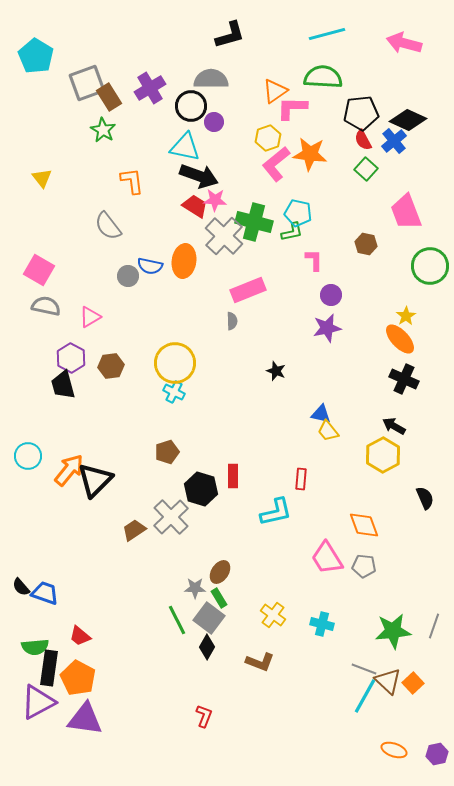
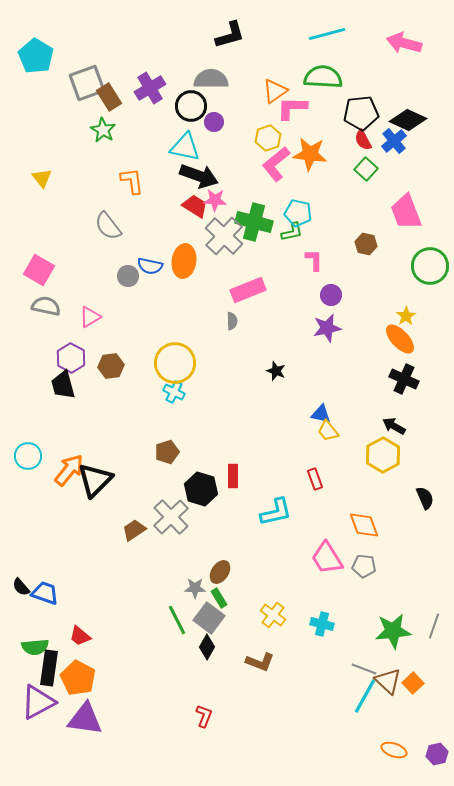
red rectangle at (301, 479): moved 14 px right; rotated 25 degrees counterclockwise
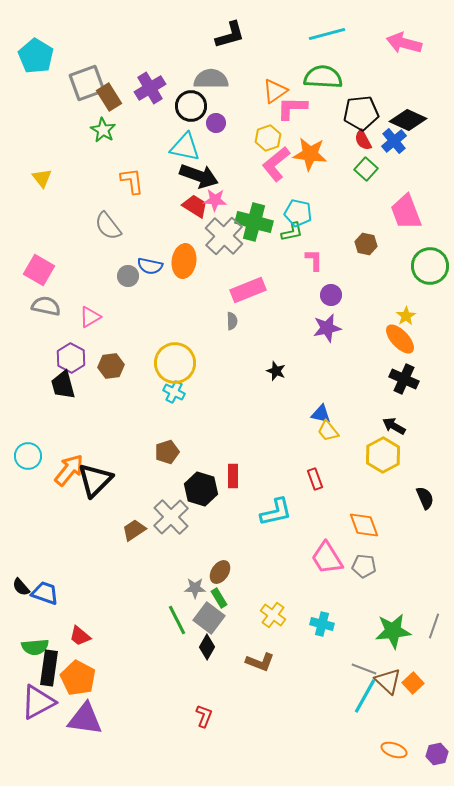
purple circle at (214, 122): moved 2 px right, 1 px down
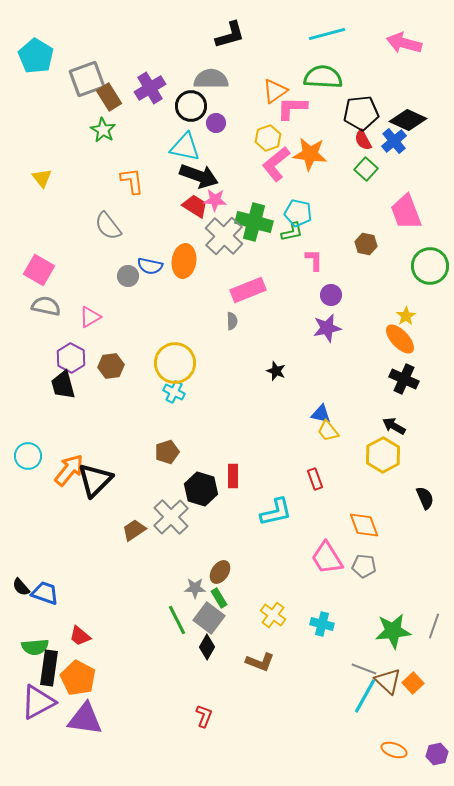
gray square at (87, 83): moved 4 px up
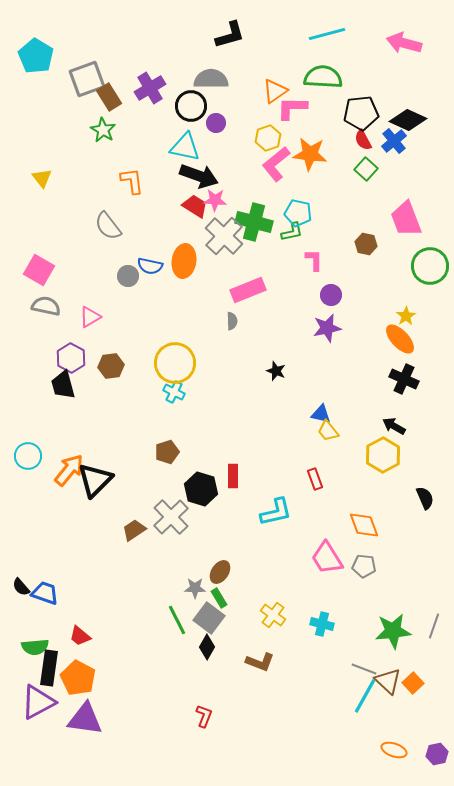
pink trapezoid at (406, 212): moved 7 px down
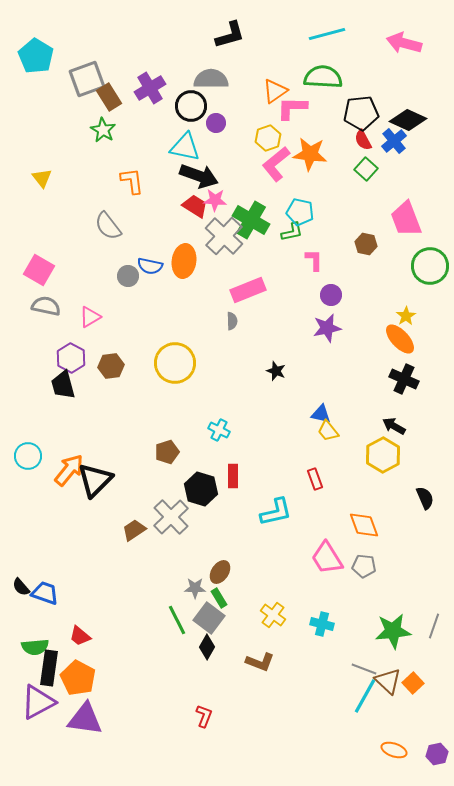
cyan pentagon at (298, 213): moved 2 px right, 1 px up
green cross at (254, 222): moved 3 px left, 2 px up; rotated 15 degrees clockwise
cyan cross at (174, 392): moved 45 px right, 38 px down
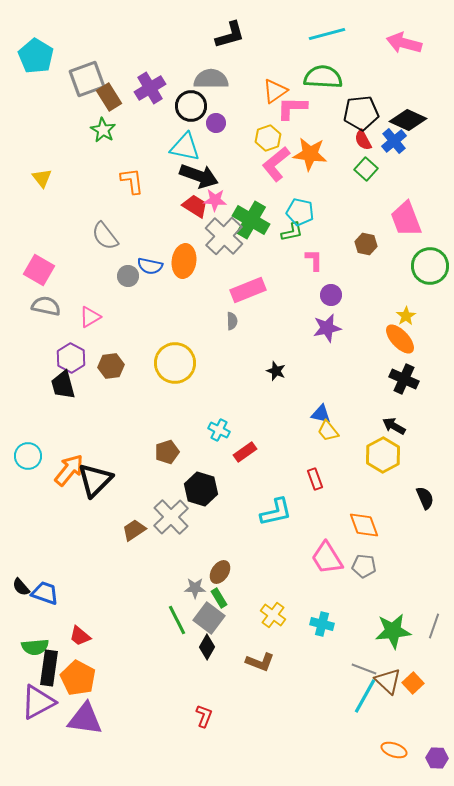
gray semicircle at (108, 226): moved 3 px left, 10 px down
red rectangle at (233, 476): moved 12 px right, 24 px up; rotated 55 degrees clockwise
purple hexagon at (437, 754): moved 4 px down; rotated 15 degrees clockwise
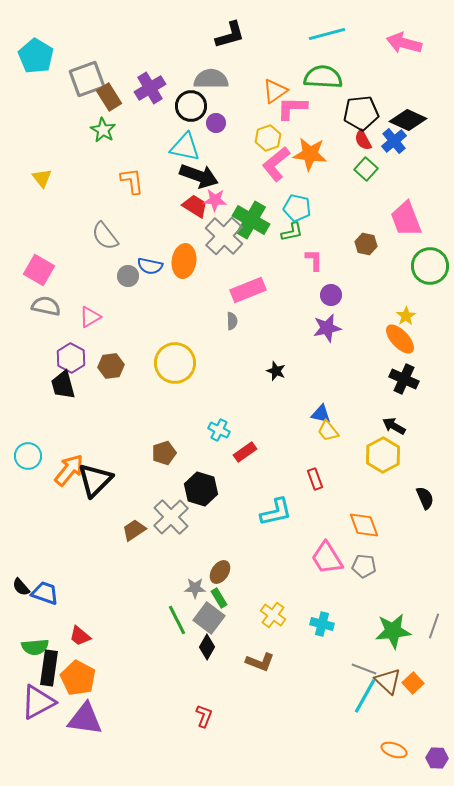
cyan pentagon at (300, 212): moved 3 px left, 4 px up
brown pentagon at (167, 452): moved 3 px left, 1 px down
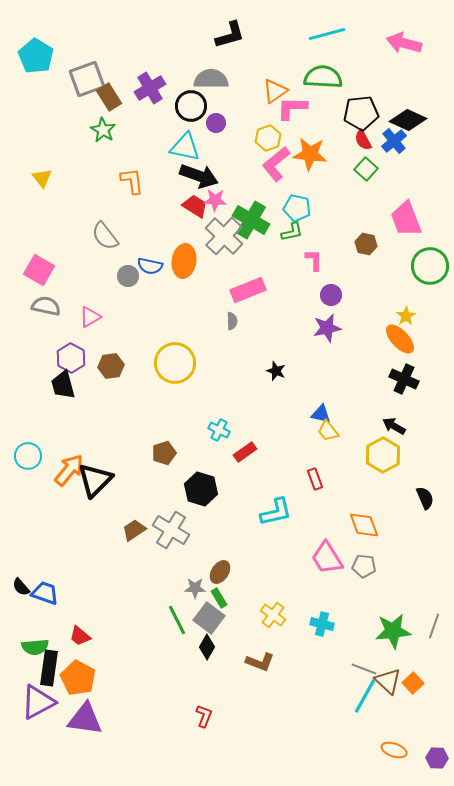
gray cross at (171, 517): moved 13 px down; rotated 15 degrees counterclockwise
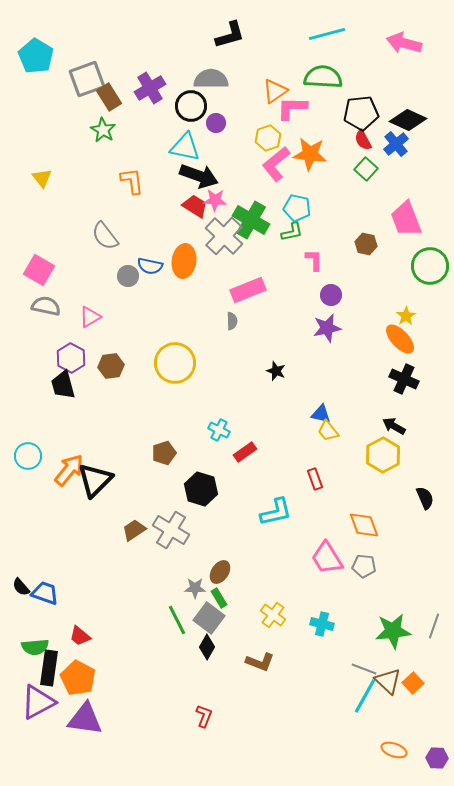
blue cross at (394, 141): moved 2 px right, 3 px down
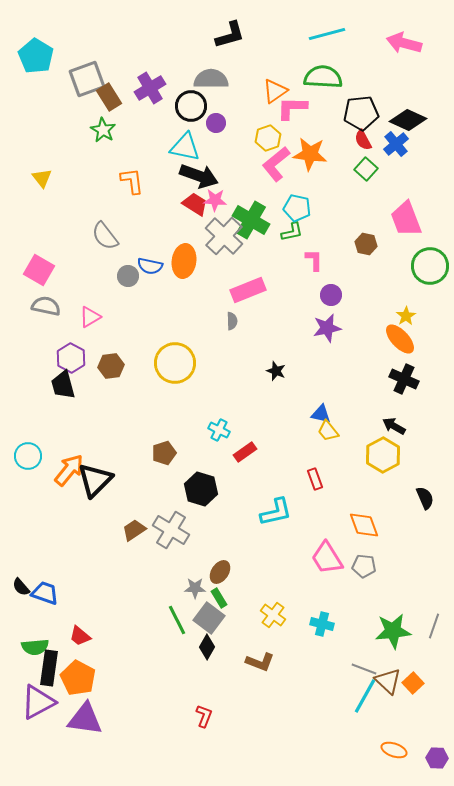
red trapezoid at (195, 206): moved 2 px up
